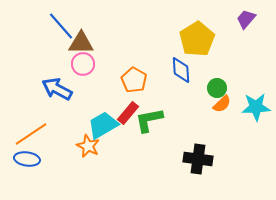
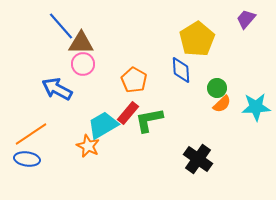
black cross: rotated 28 degrees clockwise
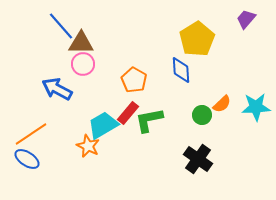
green circle: moved 15 px left, 27 px down
blue ellipse: rotated 25 degrees clockwise
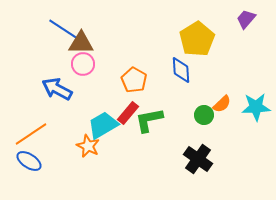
blue line: moved 2 px right, 3 px down; rotated 16 degrees counterclockwise
green circle: moved 2 px right
blue ellipse: moved 2 px right, 2 px down
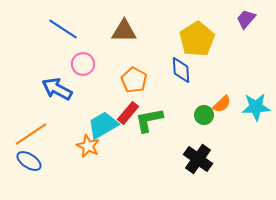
brown triangle: moved 43 px right, 12 px up
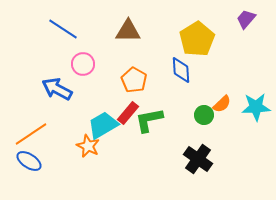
brown triangle: moved 4 px right
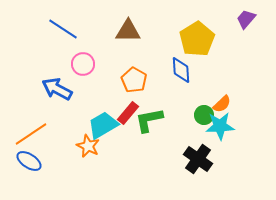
cyan star: moved 36 px left, 19 px down
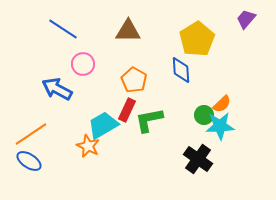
red rectangle: moved 1 px left, 3 px up; rotated 15 degrees counterclockwise
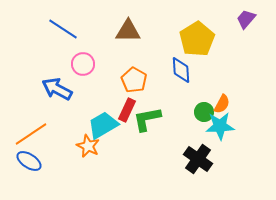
orange semicircle: rotated 18 degrees counterclockwise
green circle: moved 3 px up
green L-shape: moved 2 px left, 1 px up
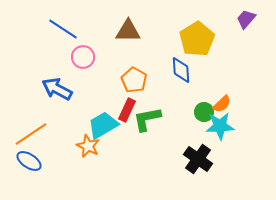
pink circle: moved 7 px up
orange semicircle: rotated 18 degrees clockwise
